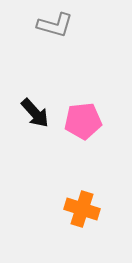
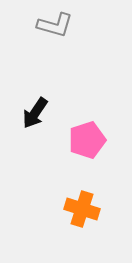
black arrow: rotated 76 degrees clockwise
pink pentagon: moved 4 px right, 19 px down; rotated 12 degrees counterclockwise
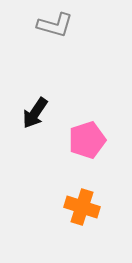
orange cross: moved 2 px up
